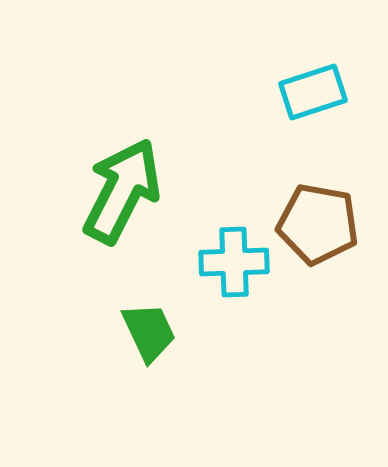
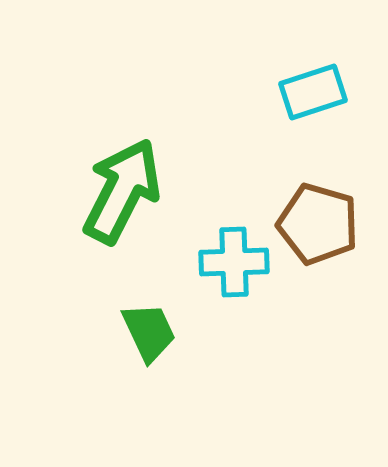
brown pentagon: rotated 6 degrees clockwise
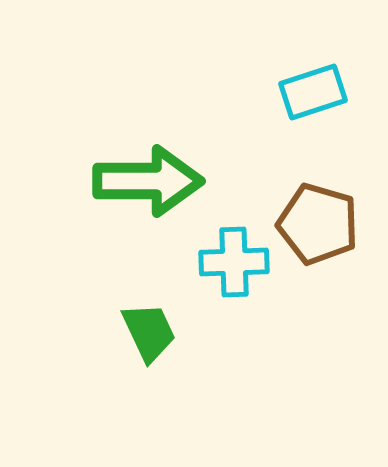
green arrow: moved 26 px right, 10 px up; rotated 63 degrees clockwise
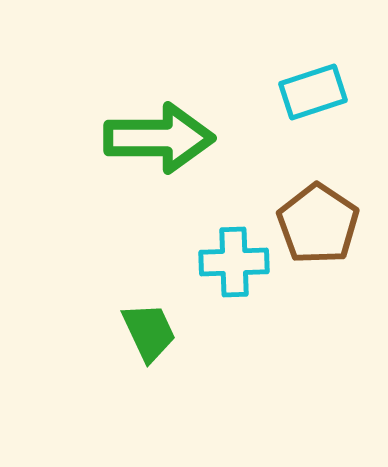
green arrow: moved 11 px right, 43 px up
brown pentagon: rotated 18 degrees clockwise
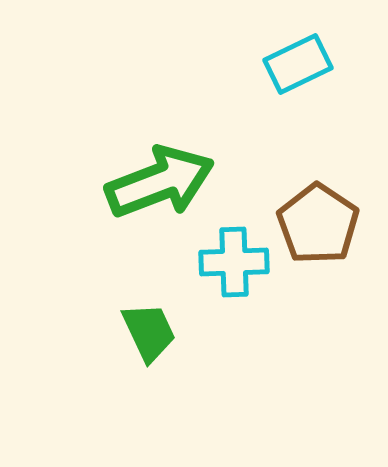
cyan rectangle: moved 15 px left, 28 px up; rotated 8 degrees counterclockwise
green arrow: moved 1 px right, 44 px down; rotated 21 degrees counterclockwise
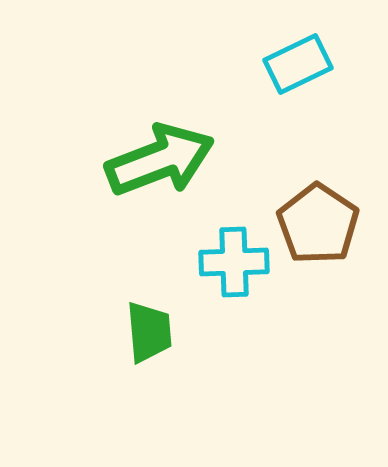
green arrow: moved 22 px up
green trapezoid: rotated 20 degrees clockwise
